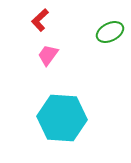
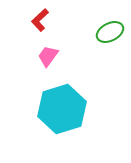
pink trapezoid: moved 1 px down
cyan hexagon: moved 9 px up; rotated 21 degrees counterclockwise
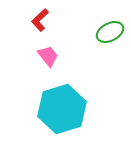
pink trapezoid: rotated 105 degrees clockwise
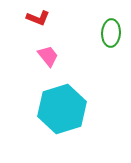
red L-shape: moved 2 px left, 2 px up; rotated 115 degrees counterclockwise
green ellipse: moved 1 px right, 1 px down; rotated 60 degrees counterclockwise
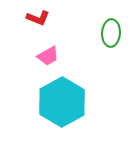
pink trapezoid: rotated 100 degrees clockwise
cyan hexagon: moved 7 px up; rotated 12 degrees counterclockwise
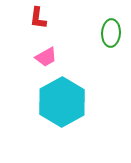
red L-shape: rotated 75 degrees clockwise
pink trapezoid: moved 2 px left, 1 px down
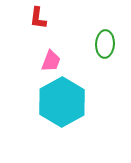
green ellipse: moved 6 px left, 11 px down
pink trapezoid: moved 5 px right, 4 px down; rotated 40 degrees counterclockwise
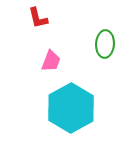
red L-shape: rotated 20 degrees counterclockwise
cyan hexagon: moved 9 px right, 6 px down
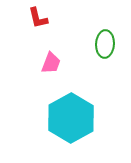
pink trapezoid: moved 2 px down
cyan hexagon: moved 10 px down
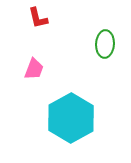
pink trapezoid: moved 17 px left, 6 px down
